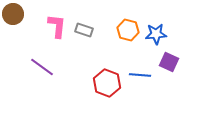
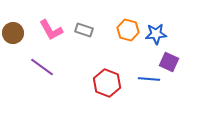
brown circle: moved 19 px down
pink L-shape: moved 6 px left, 4 px down; rotated 145 degrees clockwise
blue line: moved 9 px right, 4 px down
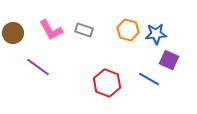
purple square: moved 2 px up
purple line: moved 4 px left
blue line: rotated 25 degrees clockwise
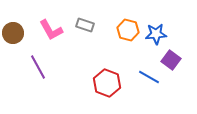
gray rectangle: moved 1 px right, 5 px up
purple square: moved 2 px right; rotated 12 degrees clockwise
purple line: rotated 25 degrees clockwise
blue line: moved 2 px up
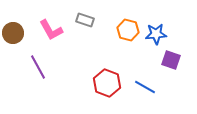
gray rectangle: moved 5 px up
purple square: rotated 18 degrees counterclockwise
blue line: moved 4 px left, 10 px down
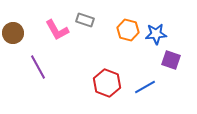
pink L-shape: moved 6 px right
blue line: rotated 60 degrees counterclockwise
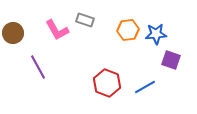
orange hexagon: rotated 20 degrees counterclockwise
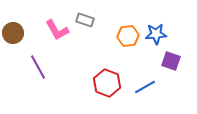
orange hexagon: moved 6 px down
purple square: moved 1 px down
